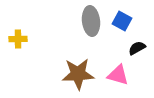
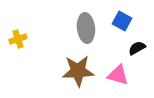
gray ellipse: moved 5 px left, 7 px down
yellow cross: rotated 18 degrees counterclockwise
brown star: moved 3 px up
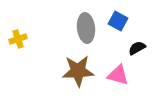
blue square: moved 4 px left
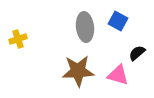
gray ellipse: moved 1 px left, 1 px up
black semicircle: moved 5 px down; rotated 12 degrees counterclockwise
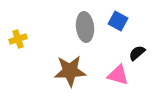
brown star: moved 8 px left
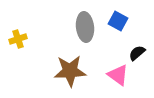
pink triangle: rotated 20 degrees clockwise
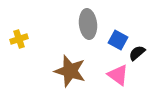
blue square: moved 19 px down
gray ellipse: moved 3 px right, 3 px up
yellow cross: moved 1 px right
brown star: rotated 20 degrees clockwise
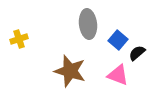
blue square: rotated 12 degrees clockwise
pink triangle: rotated 15 degrees counterclockwise
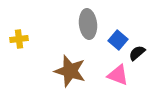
yellow cross: rotated 12 degrees clockwise
